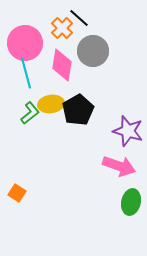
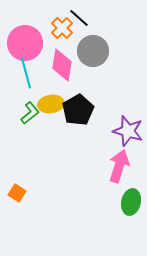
pink arrow: rotated 92 degrees counterclockwise
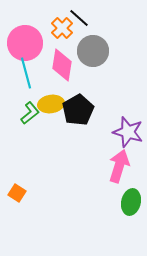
purple star: moved 1 px down
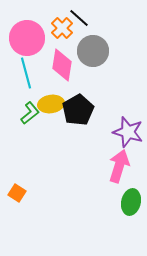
pink circle: moved 2 px right, 5 px up
